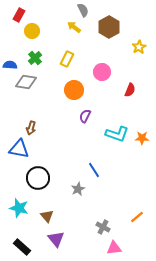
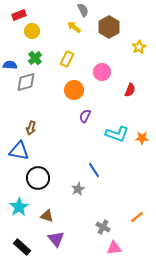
red rectangle: rotated 40 degrees clockwise
gray diamond: rotated 25 degrees counterclockwise
blue triangle: moved 2 px down
cyan star: moved 1 px up; rotated 24 degrees clockwise
brown triangle: rotated 32 degrees counterclockwise
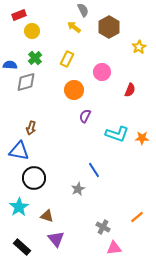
black circle: moved 4 px left
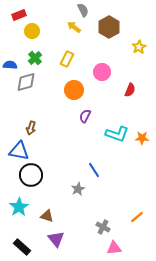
black circle: moved 3 px left, 3 px up
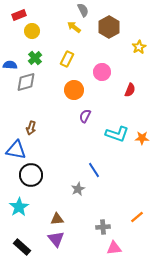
blue triangle: moved 3 px left, 1 px up
brown triangle: moved 10 px right, 3 px down; rotated 24 degrees counterclockwise
gray cross: rotated 32 degrees counterclockwise
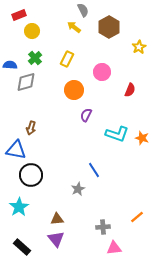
purple semicircle: moved 1 px right, 1 px up
orange star: rotated 16 degrees clockwise
